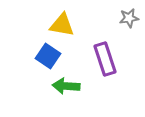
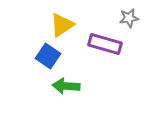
yellow triangle: rotated 44 degrees counterclockwise
purple rectangle: moved 15 px up; rotated 56 degrees counterclockwise
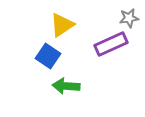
purple rectangle: moved 6 px right; rotated 40 degrees counterclockwise
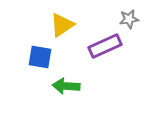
gray star: moved 1 px down
purple rectangle: moved 6 px left, 2 px down
blue square: moved 8 px left, 1 px down; rotated 25 degrees counterclockwise
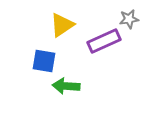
purple rectangle: moved 1 px left, 5 px up
blue square: moved 4 px right, 4 px down
